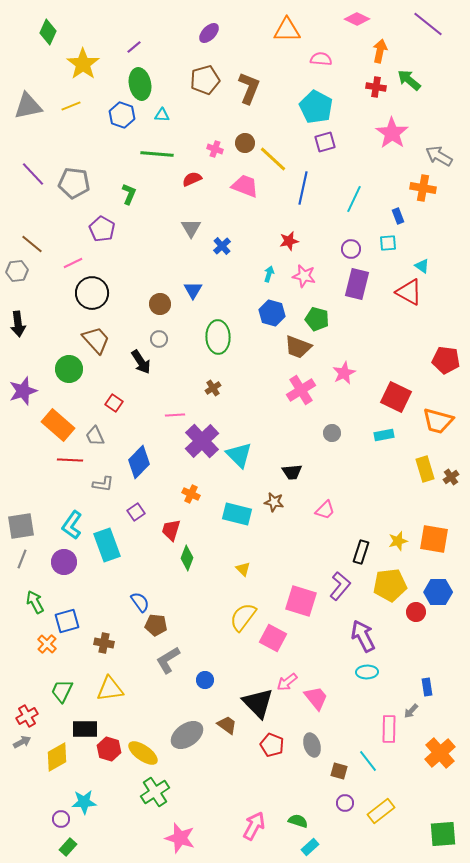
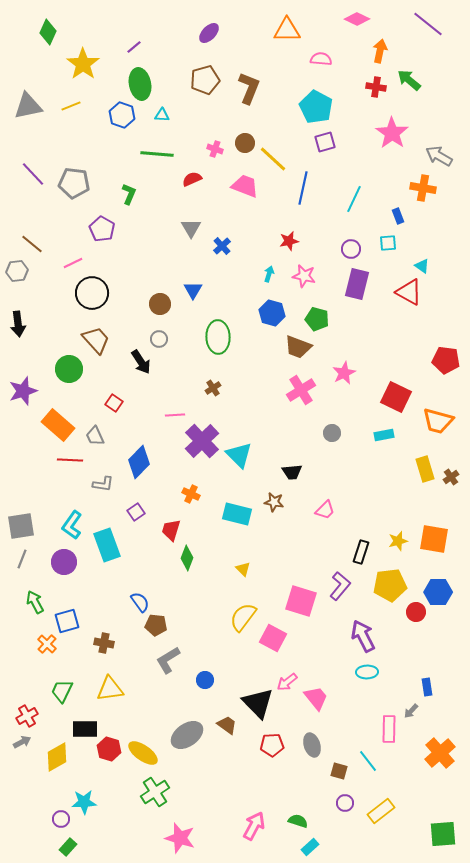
red pentagon at (272, 745): rotated 25 degrees counterclockwise
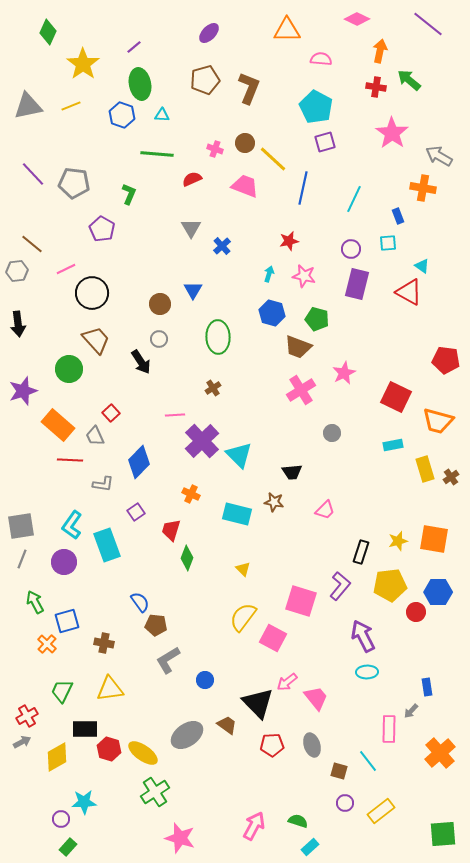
pink line at (73, 263): moved 7 px left, 6 px down
red square at (114, 403): moved 3 px left, 10 px down; rotated 12 degrees clockwise
cyan rectangle at (384, 435): moved 9 px right, 10 px down
